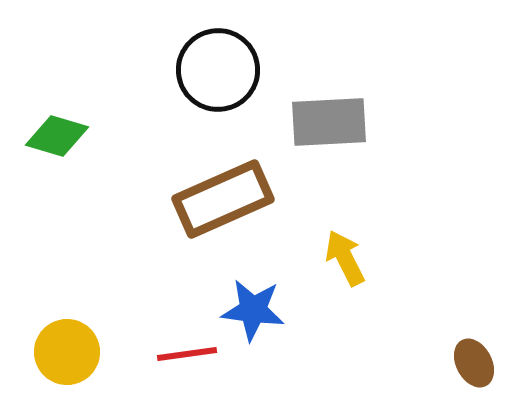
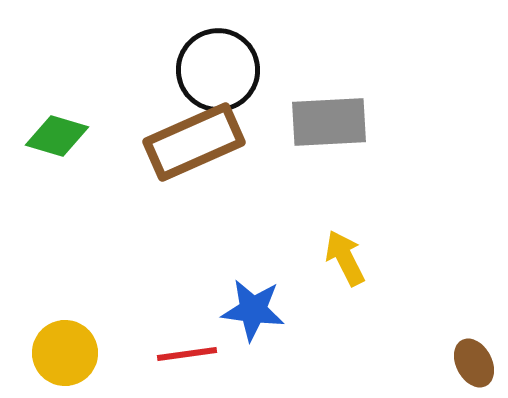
brown rectangle: moved 29 px left, 57 px up
yellow circle: moved 2 px left, 1 px down
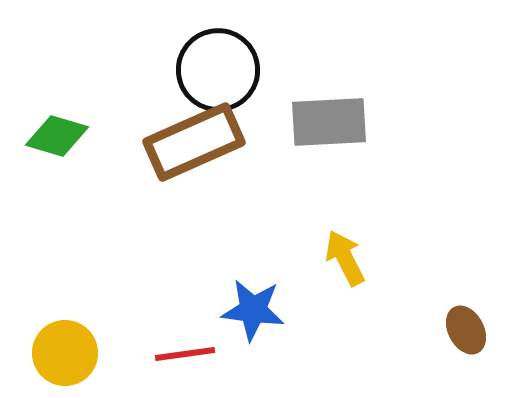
red line: moved 2 px left
brown ellipse: moved 8 px left, 33 px up
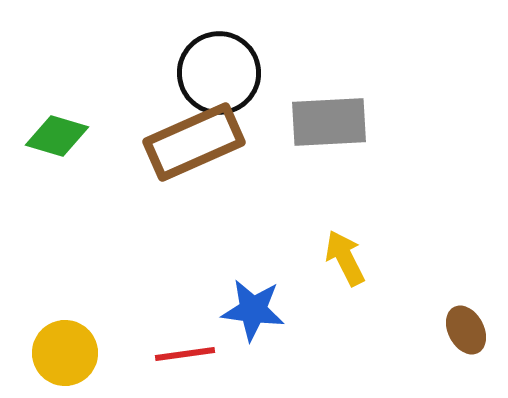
black circle: moved 1 px right, 3 px down
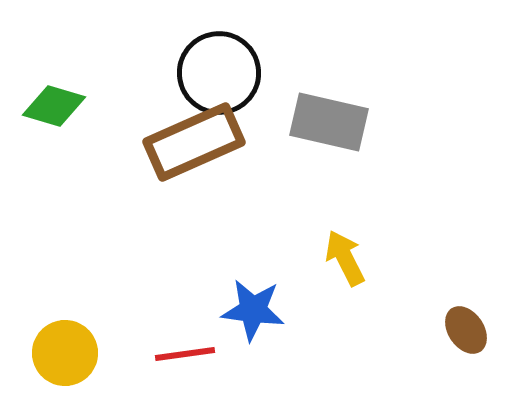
gray rectangle: rotated 16 degrees clockwise
green diamond: moved 3 px left, 30 px up
brown ellipse: rotated 6 degrees counterclockwise
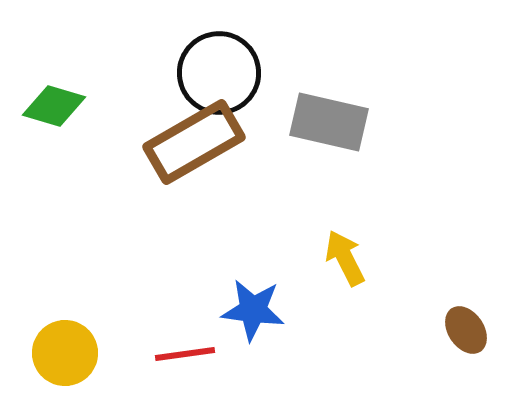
brown rectangle: rotated 6 degrees counterclockwise
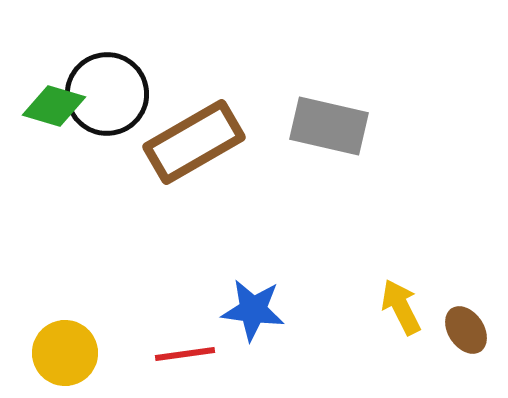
black circle: moved 112 px left, 21 px down
gray rectangle: moved 4 px down
yellow arrow: moved 56 px right, 49 px down
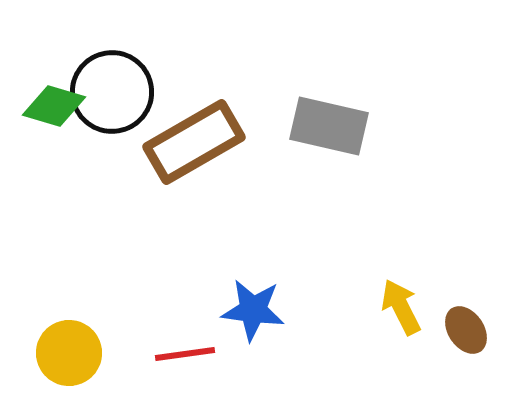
black circle: moved 5 px right, 2 px up
yellow circle: moved 4 px right
